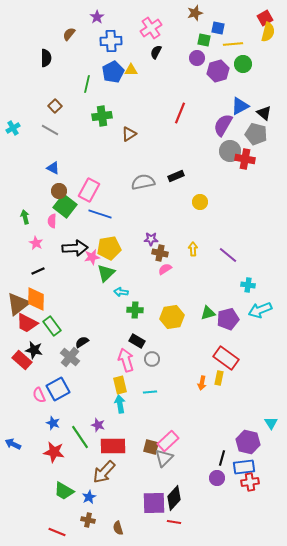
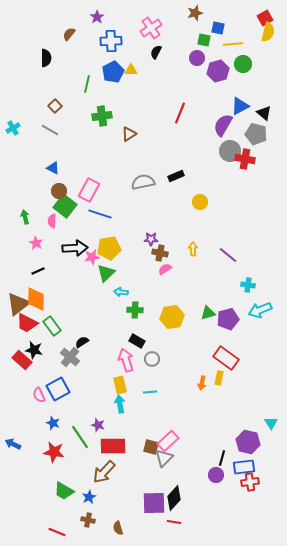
purple circle at (217, 478): moved 1 px left, 3 px up
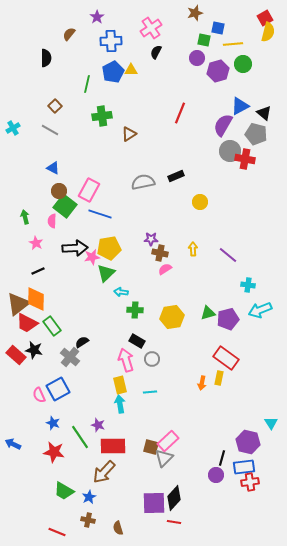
red rectangle at (22, 360): moved 6 px left, 5 px up
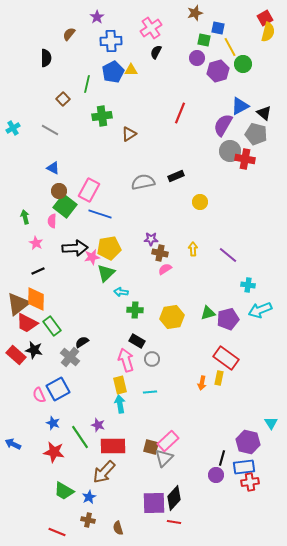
yellow line at (233, 44): moved 3 px left, 3 px down; rotated 66 degrees clockwise
brown square at (55, 106): moved 8 px right, 7 px up
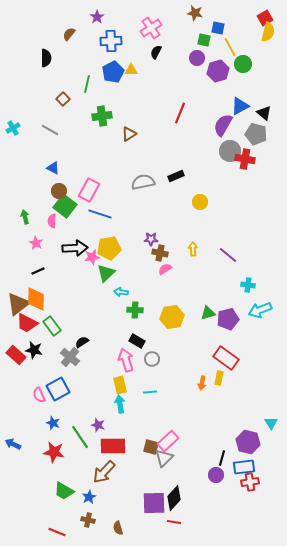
brown star at (195, 13): rotated 28 degrees clockwise
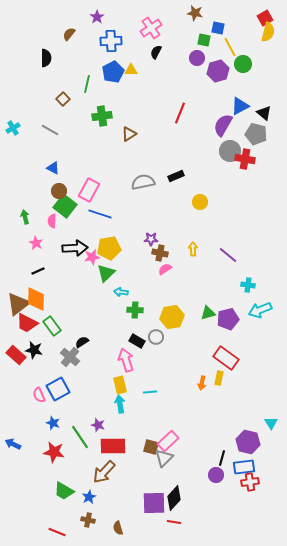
gray circle at (152, 359): moved 4 px right, 22 px up
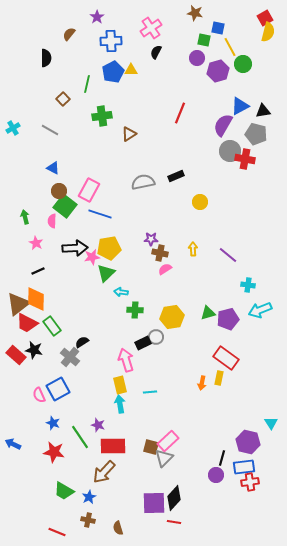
black triangle at (264, 113): moved 1 px left, 2 px up; rotated 49 degrees counterclockwise
black rectangle at (137, 341): moved 6 px right, 2 px down; rotated 56 degrees counterclockwise
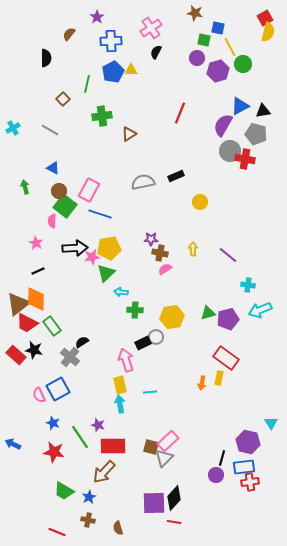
green arrow at (25, 217): moved 30 px up
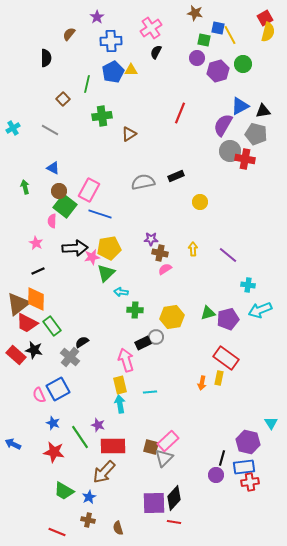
yellow line at (230, 47): moved 12 px up
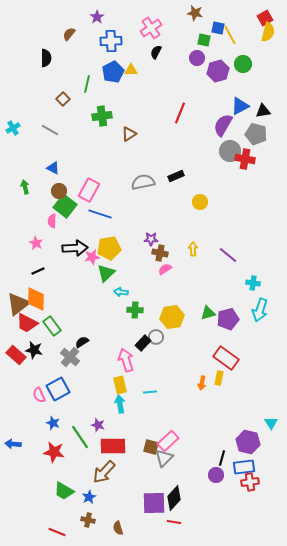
cyan cross at (248, 285): moved 5 px right, 2 px up
cyan arrow at (260, 310): rotated 50 degrees counterclockwise
black rectangle at (143, 343): rotated 21 degrees counterclockwise
blue arrow at (13, 444): rotated 21 degrees counterclockwise
